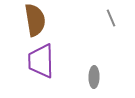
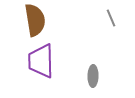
gray ellipse: moved 1 px left, 1 px up
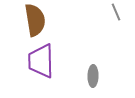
gray line: moved 5 px right, 6 px up
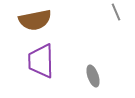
brown semicircle: rotated 88 degrees clockwise
gray ellipse: rotated 20 degrees counterclockwise
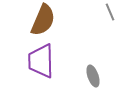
gray line: moved 6 px left
brown semicircle: moved 8 px right; rotated 56 degrees counterclockwise
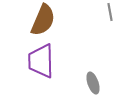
gray line: rotated 12 degrees clockwise
gray ellipse: moved 7 px down
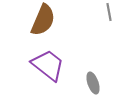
gray line: moved 1 px left
purple trapezoid: moved 7 px right, 4 px down; rotated 129 degrees clockwise
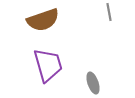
brown semicircle: rotated 48 degrees clockwise
purple trapezoid: rotated 36 degrees clockwise
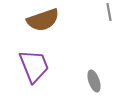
purple trapezoid: moved 14 px left, 1 px down; rotated 6 degrees counterclockwise
gray ellipse: moved 1 px right, 2 px up
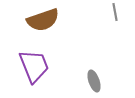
gray line: moved 6 px right
